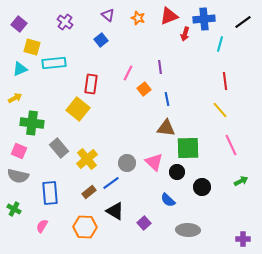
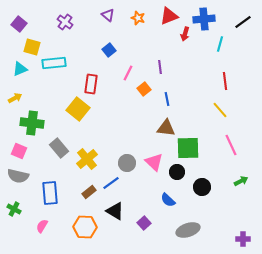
blue square at (101, 40): moved 8 px right, 10 px down
gray ellipse at (188, 230): rotated 20 degrees counterclockwise
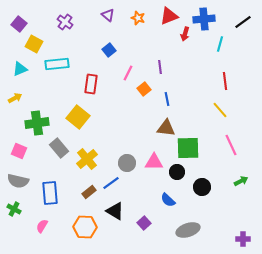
yellow square at (32, 47): moved 2 px right, 3 px up; rotated 12 degrees clockwise
cyan rectangle at (54, 63): moved 3 px right, 1 px down
yellow square at (78, 109): moved 8 px down
green cross at (32, 123): moved 5 px right; rotated 15 degrees counterclockwise
pink triangle at (154, 162): rotated 42 degrees counterclockwise
gray semicircle at (18, 176): moved 5 px down
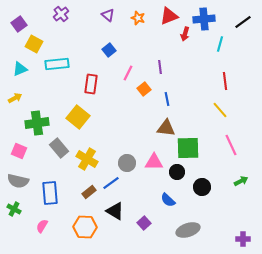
purple cross at (65, 22): moved 4 px left, 8 px up; rotated 14 degrees clockwise
purple square at (19, 24): rotated 14 degrees clockwise
yellow cross at (87, 159): rotated 20 degrees counterclockwise
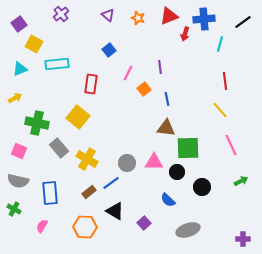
green cross at (37, 123): rotated 20 degrees clockwise
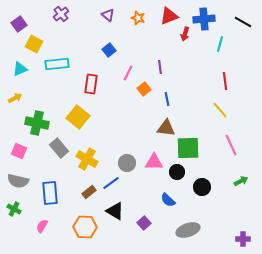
black line at (243, 22): rotated 66 degrees clockwise
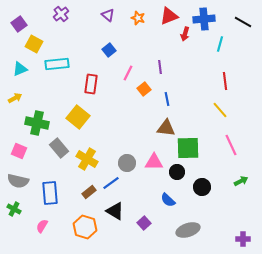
orange hexagon at (85, 227): rotated 15 degrees clockwise
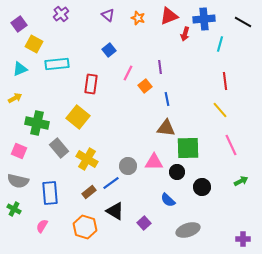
orange square at (144, 89): moved 1 px right, 3 px up
gray circle at (127, 163): moved 1 px right, 3 px down
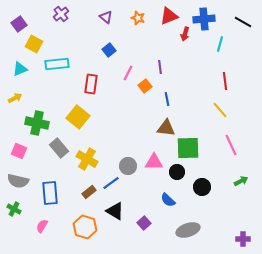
purple triangle at (108, 15): moved 2 px left, 2 px down
